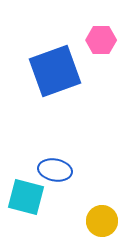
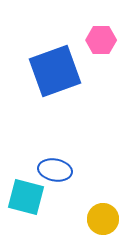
yellow circle: moved 1 px right, 2 px up
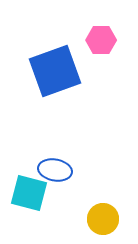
cyan square: moved 3 px right, 4 px up
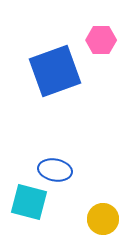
cyan square: moved 9 px down
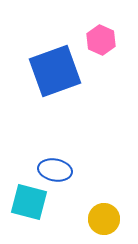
pink hexagon: rotated 24 degrees clockwise
yellow circle: moved 1 px right
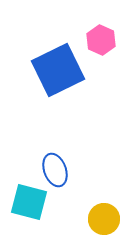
blue square: moved 3 px right, 1 px up; rotated 6 degrees counterclockwise
blue ellipse: rotated 60 degrees clockwise
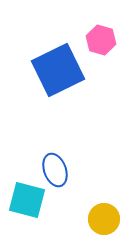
pink hexagon: rotated 8 degrees counterclockwise
cyan square: moved 2 px left, 2 px up
